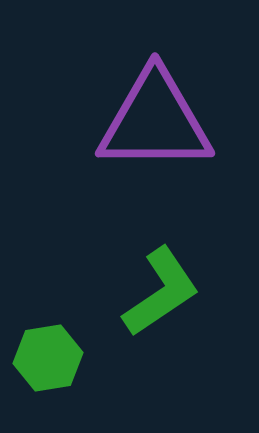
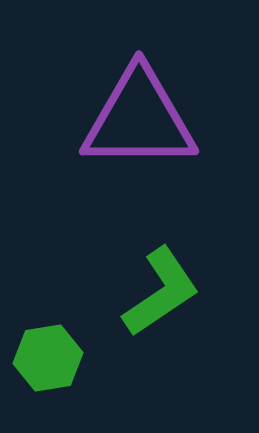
purple triangle: moved 16 px left, 2 px up
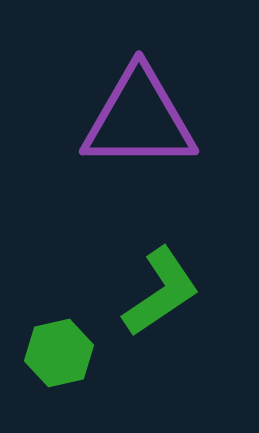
green hexagon: moved 11 px right, 5 px up; rotated 4 degrees counterclockwise
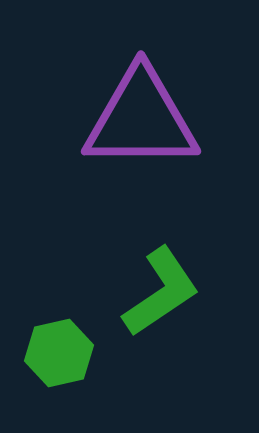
purple triangle: moved 2 px right
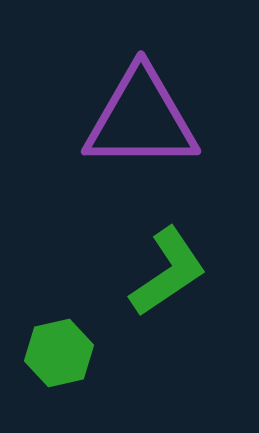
green L-shape: moved 7 px right, 20 px up
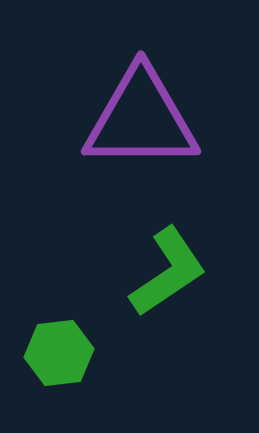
green hexagon: rotated 6 degrees clockwise
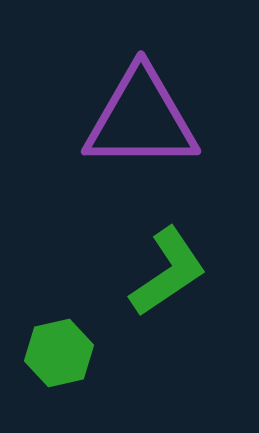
green hexagon: rotated 6 degrees counterclockwise
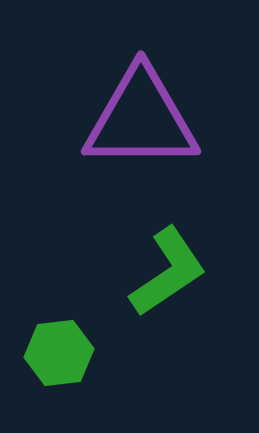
green hexagon: rotated 6 degrees clockwise
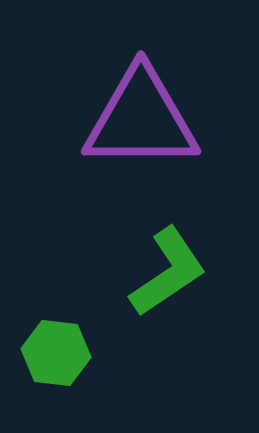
green hexagon: moved 3 px left; rotated 14 degrees clockwise
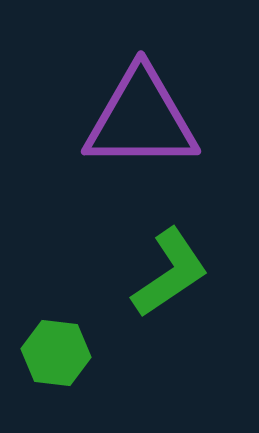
green L-shape: moved 2 px right, 1 px down
